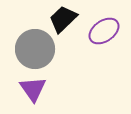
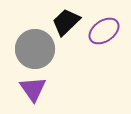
black trapezoid: moved 3 px right, 3 px down
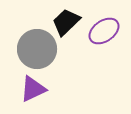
gray circle: moved 2 px right
purple triangle: rotated 40 degrees clockwise
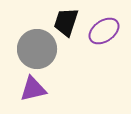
black trapezoid: rotated 28 degrees counterclockwise
purple triangle: rotated 12 degrees clockwise
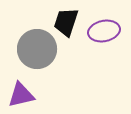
purple ellipse: rotated 24 degrees clockwise
purple triangle: moved 12 px left, 6 px down
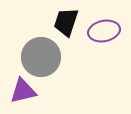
gray circle: moved 4 px right, 8 px down
purple triangle: moved 2 px right, 4 px up
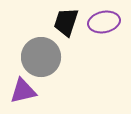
purple ellipse: moved 9 px up
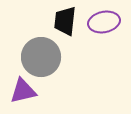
black trapezoid: moved 1 px left, 1 px up; rotated 12 degrees counterclockwise
